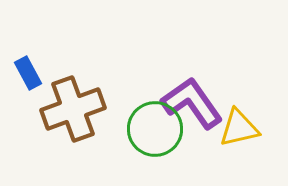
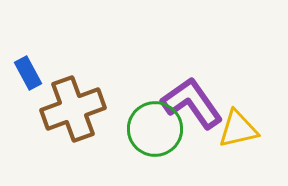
yellow triangle: moved 1 px left, 1 px down
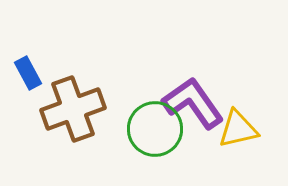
purple L-shape: moved 1 px right
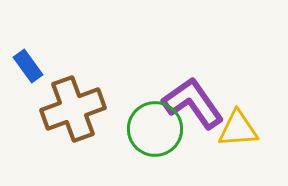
blue rectangle: moved 7 px up; rotated 8 degrees counterclockwise
yellow triangle: rotated 9 degrees clockwise
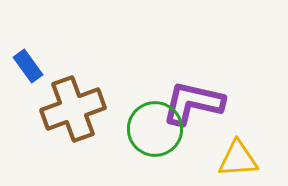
purple L-shape: rotated 42 degrees counterclockwise
yellow triangle: moved 30 px down
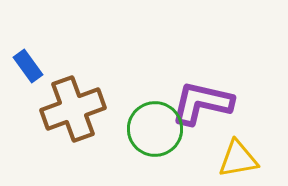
purple L-shape: moved 9 px right
yellow triangle: rotated 6 degrees counterclockwise
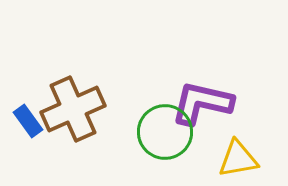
blue rectangle: moved 55 px down
brown cross: rotated 4 degrees counterclockwise
green circle: moved 10 px right, 3 px down
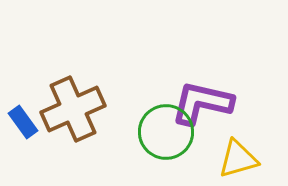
blue rectangle: moved 5 px left, 1 px down
green circle: moved 1 px right
yellow triangle: rotated 6 degrees counterclockwise
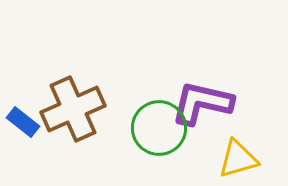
blue rectangle: rotated 16 degrees counterclockwise
green circle: moved 7 px left, 4 px up
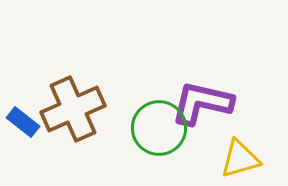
yellow triangle: moved 2 px right
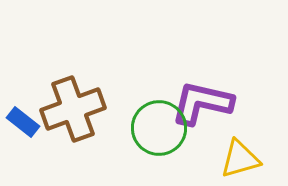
brown cross: rotated 4 degrees clockwise
